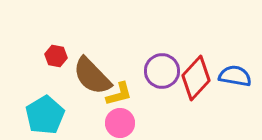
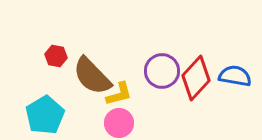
pink circle: moved 1 px left
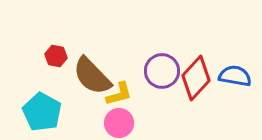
cyan pentagon: moved 3 px left, 3 px up; rotated 12 degrees counterclockwise
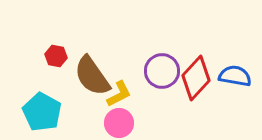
brown semicircle: rotated 9 degrees clockwise
yellow L-shape: rotated 12 degrees counterclockwise
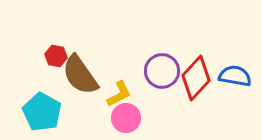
brown semicircle: moved 12 px left, 1 px up
pink circle: moved 7 px right, 5 px up
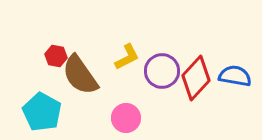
yellow L-shape: moved 8 px right, 37 px up
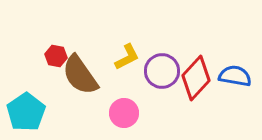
cyan pentagon: moved 16 px left; rotated 9 degrees clockwise
pink circle: moved 2 px left, 5 px up
